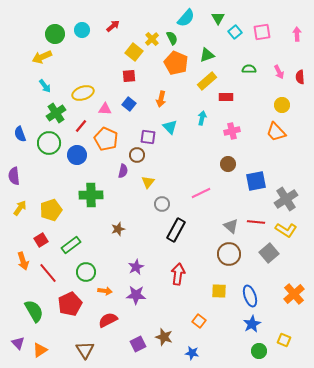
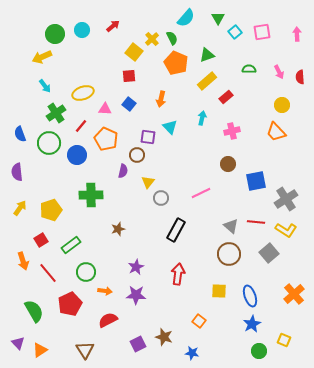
red rectangle at (226, 97): rotated 40 degrees counterclockwise
purple semicircle at (14, 176): moved 3 px right, 4 px up
gray circle at (162, 204): moved 1 px left, 6 px up
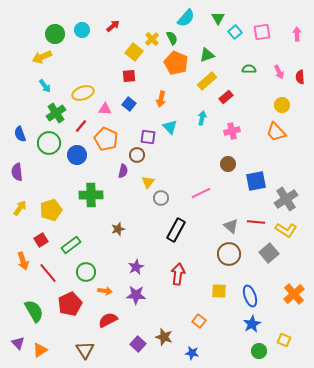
purple square at (138, 344): rotated 21 degrees counterclockwise
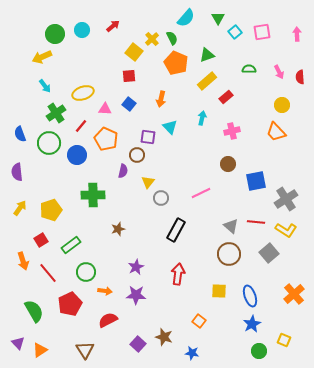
green cross at (91, 195): moved 2 px right
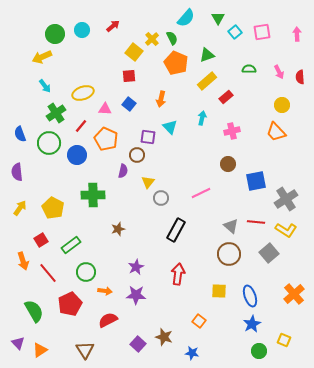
yellow pentagon at (51, 210): moved 2 px right, 2 px up; rotated 25 degrees counterclockwise
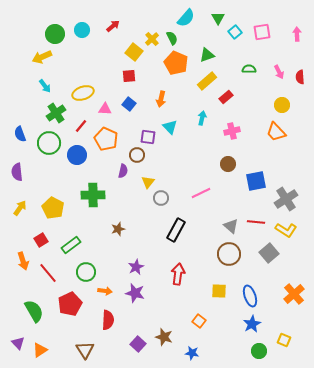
purple star at (136, 295): moved 1 px left, 2 px up; rotated 12 degrees clockwise
red semicircle at (108, 320): rotated 120 degrees clockwise
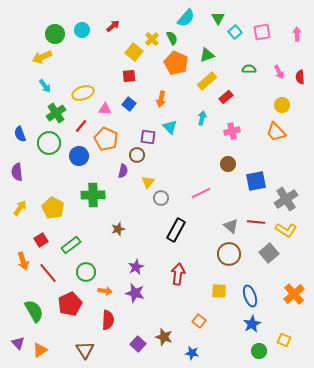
blue circle at (77, 155): moved 2 px right, 1 px down
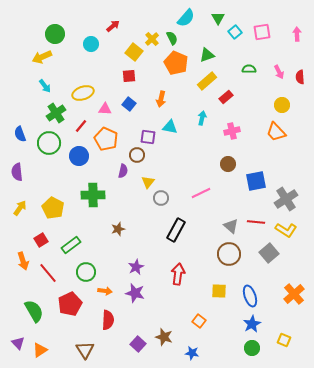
cyan circle at (82, 30): moved 9 px right, 14 px down
cyan triangle at (170, 127): rotated 35 degrees counterclockwise
green circle at (259, 351): moved 7 px left, 3 px up
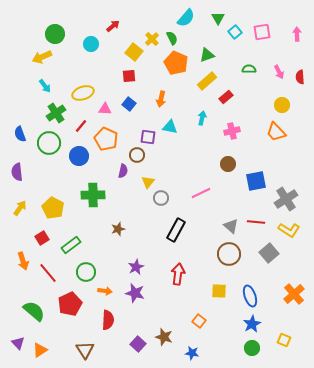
yellow L-shape at (286, 230): moved 3 px right
red square at (41, 240): moved 1 px right, 2 px up
green semicircle at (34, 311): rotated 20 degrees counterclockwise
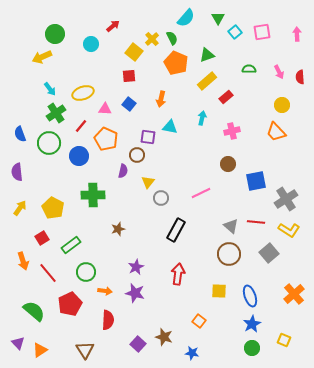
cyan arrow at (45, 86): moved 5 px right, 3 px down
